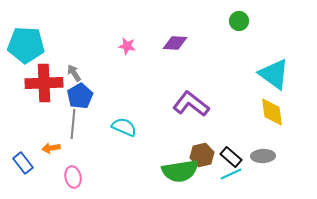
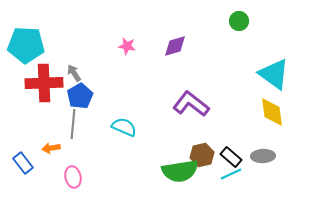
purple diamond: moved 3 px down; rotated 20 degrees counterclockwise
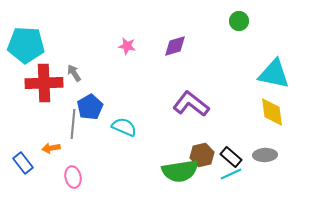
cyan triangle: rotated 24 degrees counterclockwise
blue pentagon: moved 10 px right, 11 px down
gray ellipse: moved 2 px right, 1 px up
